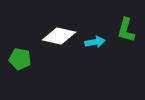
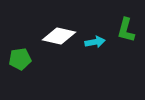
green pentagon: rotated 20 degrees counterclockwise
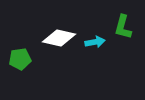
green L-shape: moved 3 px left, 3 px up
white diamond: moved 2 px down
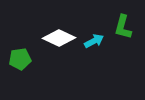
white diamond: rotated 12 degrees clockwise
cyan arrow: moved 1 px left, 1 px up; rotated 18 degrees counterclockwise
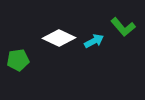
green L-shape: rotated 55 degrees counterclockwise
green pentagon: moved 2 px left, 1 px down
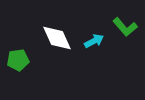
green L-shape: moved 2 px right
white diamond: moved 2 px left; rotated 40 degrees clockwise
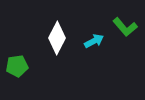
white diamond: rotated 52 degrees clockwise
green pentagon: moved 1 px left, 6 px down
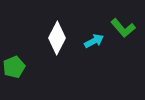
green L-shape: moved 2 px left, 1 px down
green pentagon: moved 3 px left, 1 px down; rotated 15 degrees counterclockwise
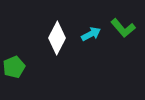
cyan arrow: moved 3 px left, 7 px up
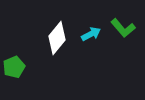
white diamond: rotated 12 degrees clockwise
